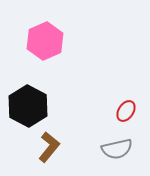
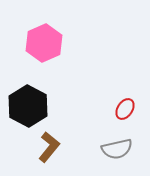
pink hexagon: moved 1 px left, 2 px down
red ellipse: moved 1 px left, 2 px up
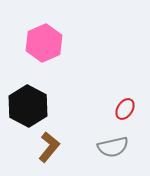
gray semicircle: moved 4 px left, 2 px up
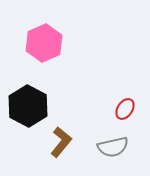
brown L-shape: moved 12 px right, 5 px up
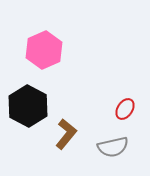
pink hexagon: moved 7 px down
brown L-shape: moved 5 px right, 8 px up
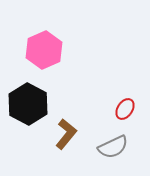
black hexagon: moved 2 px up
gray semicircle: rotated 12 degrees counterclockwise
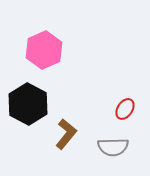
gray semicircle: rotated 24 degrees clockwise
